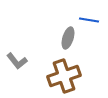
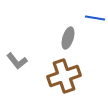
blue line: moved 6 px right, 2 px up
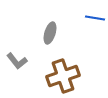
gray ellipse: moved 18 px left, 5 px up
brown cross: moved 1 px left
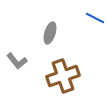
blue line: rotated 18 degrees clockwise
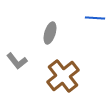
blue line: rotated 24 degrees counterclockwise
brown cross: rotated 20 degrees counterclockwise
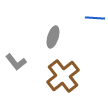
gray ellipse: moved 3 px right, 4 px down
gray L-shape: moved 1 px left, 1 px down
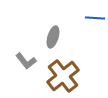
gray L-shape: moved 10 px right, 1 px up
